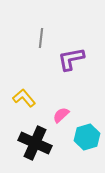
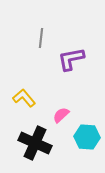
cyan hexagon: rotated 20 degrees clockwise
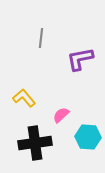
purple L-shape: moved 9 px right
cyan hexagon: moved 1 px right
black cross: rotated 32 degrees counterclockwise
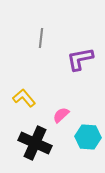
black cross: rotated 32 degrees clockwise
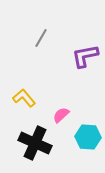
gray line: rotated 24 degrees clockwise
purple L-shape: moved 5 px right, 3 px up
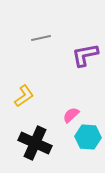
gray line: rotated 48 degrees clockwise
purple L-shape: moved 1 px up
yellow L-shape: moved 2 px up; rotated 95 degrees clockwise
pink semicircle: moved 10 px right
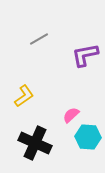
gray line: moved 2 px left, 1 px down; rotated 18 degrees counterclockwise
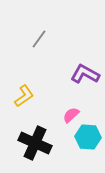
gray line: rotated 24 degrees counterclockwise
purple L-shape: moved 19 px down; rotated 40 degrees clockwise
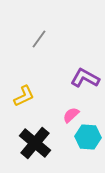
purple L-shape: moved 4 px down
yellow L-shape: rotated 10 degrees clockwise
black cross: rotated 16 degrees clockwise
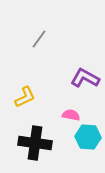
yellow L-shape: moved 1 px right, 1 px down
pink semicircle: rotated 54 degrees clockwise
black cross: rotated 32 degrees counterclockwise
